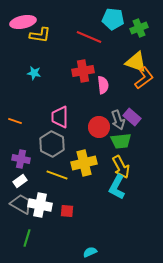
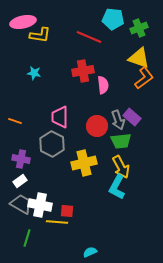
yellow triangle: moved 3 px right, 4 px up
red circle: moved 2 px left, 1 px up
yellow line: moved 47 px down; rotated 15 degrees counterclockwise
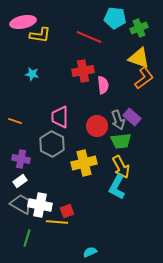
cyan pentagon: moved 2 px right, 1 px up
cyan star: moved 2 px left, 1 px down
red square: rotated 24 degrees counterclockwise
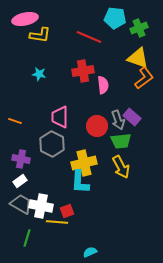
pink ellipse: moved 2 px right, 3 px up
yellow triangle: moved 1 px left
cyan star: moved 7 px right
cyan L-shape: moved 37 px left, 5 px up; rotated 25 degrees counterclockwise
white cross: moved 1 px right, 1 px down
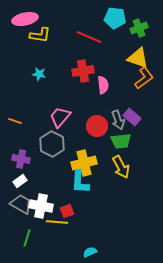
pink trapezoid: rotated 40 degrees clockwise
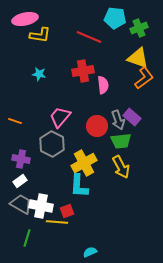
yellow cross: rotated 15 degrees counterclockwise
cyan L-shape: moved 1 px left, 4 px down
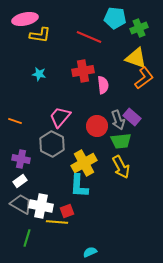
yellow triangle: moved 2 px left
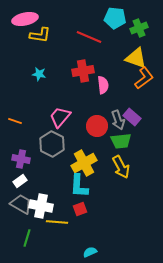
red square: moved 13 px right, 2 px up
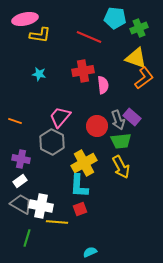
gray hexagon: moved 2 px up
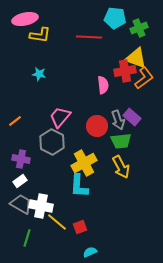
red line: rotated 20 degrees counterclockwise
red cross: moved 42 px right
orange line: rotated 56 degrees counterclockwise
red square: moved 18 px down
yellow line: rotated 35 degrees clockwise
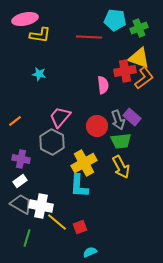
cyan pentagon: moved 2 px down
yellow triangle: moved 3 px right
